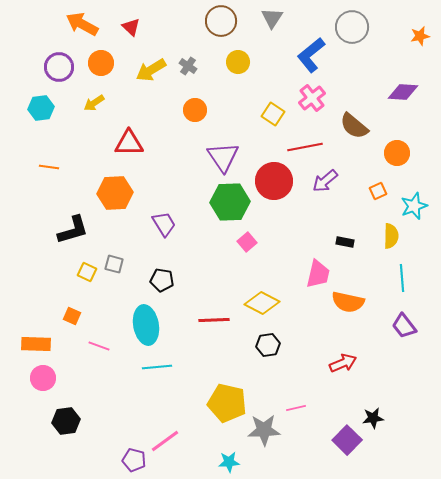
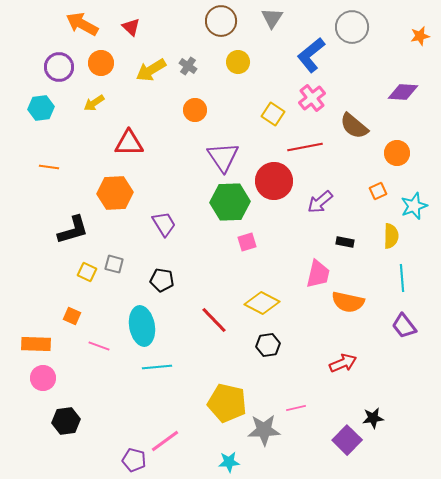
purple arrow at (325, 181): moved 5 px left, 21 px down
pink square at (247, 242): rotated 24 degrees clockwise
red line at (214, 320): rotated 48 degrees clockwise
cyan ellipse at (146, 325): moved 4 px left, 1 px down
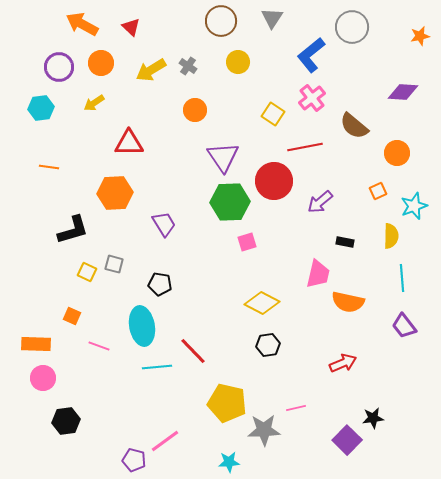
black pentagon at (162, 280): moved 2 px left, 4 px down
red line at (214, 320): moved 21 px left, 31 px down
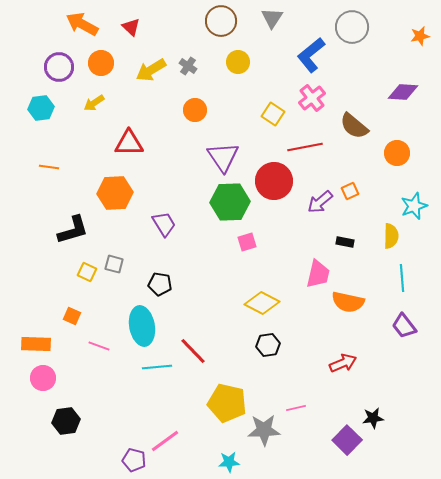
orange square at (378, 191): moved 28 px left
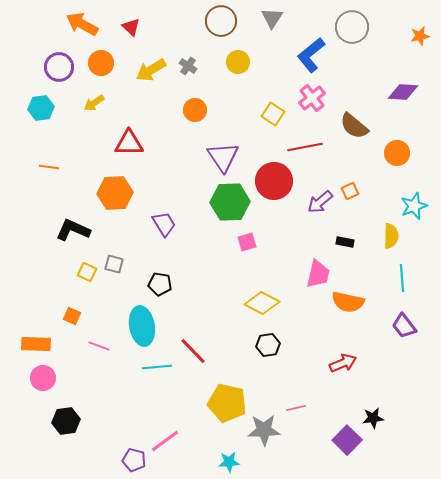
black L-shape at (73, 230): rotated 140 degrees counterclockwise
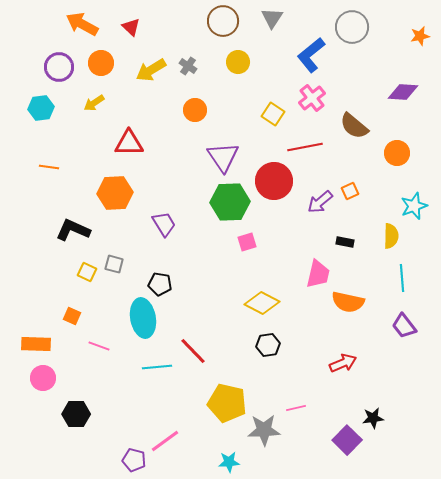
brown circle at (221, 21): moved 2 px right
cyan ellipse at (142, 326): moved 1 px right, 8 px up
black hexagon at (66, 421): moved 10 px right, 7 px up; rotated 8 degrees clockwise
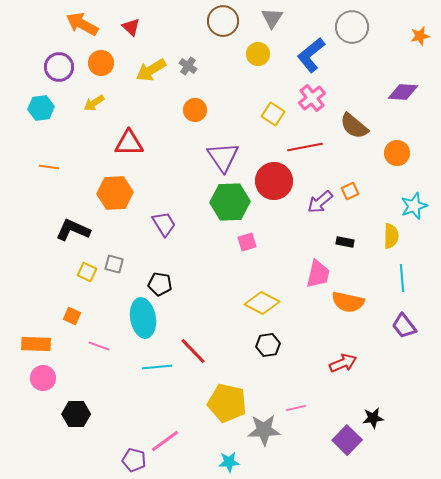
yellow circle at (238, 62): moved 20 px right, 8 px up
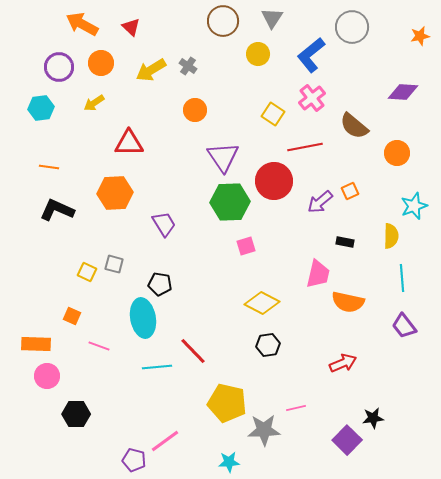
black L-shape at (73, 230): moved 16 px left, 20 px up
pink square at (247, 242): moved 1 px left, 4 px down
pink circle at (43, 378): moved 4 px right, 2 px up
